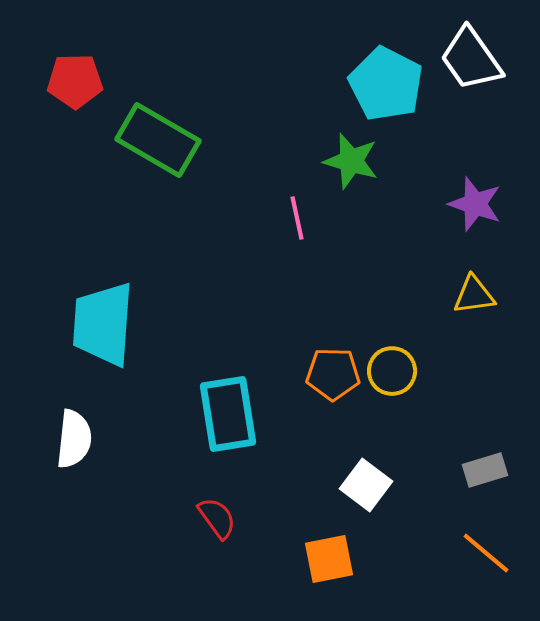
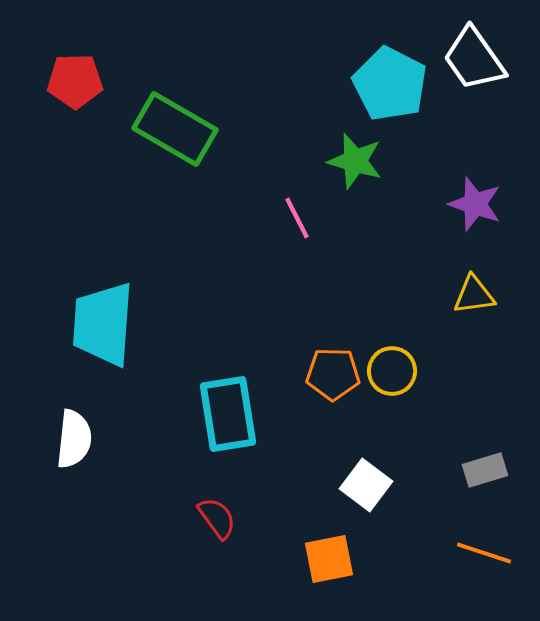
white trapezoid: moved 3 px right
cyan pentagon: moved 4 px right
green rectangle: moved 17 px right, 11 px up
green star: moved 4 px right
pink line: rotated 15 degrees counterclockwise
orange line: moved 2 px left; rotated 22 degrees counterclockwise
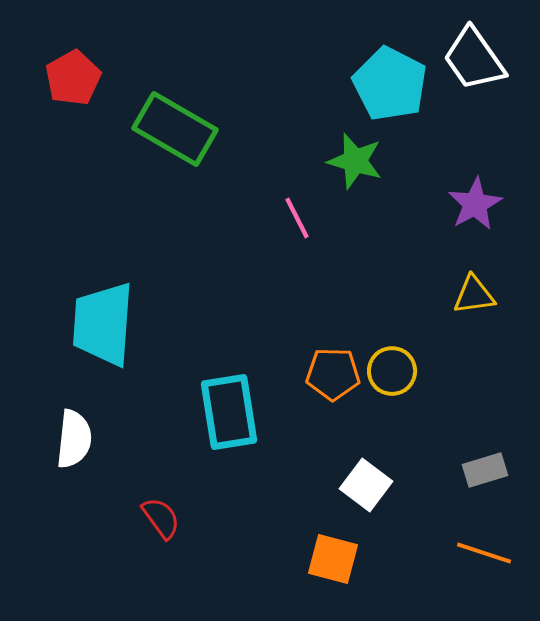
red pentagon: moved 2 px left, 3 px up; rotated 28 degrees counterclockwise
purple star: rotated 24 degrees clockwise
cyan rectangle: moved 1 px right, 2 px up
red semicircle: moved 56 px left
orange square: moved 4 px right; rotated 26 degrees clockwise
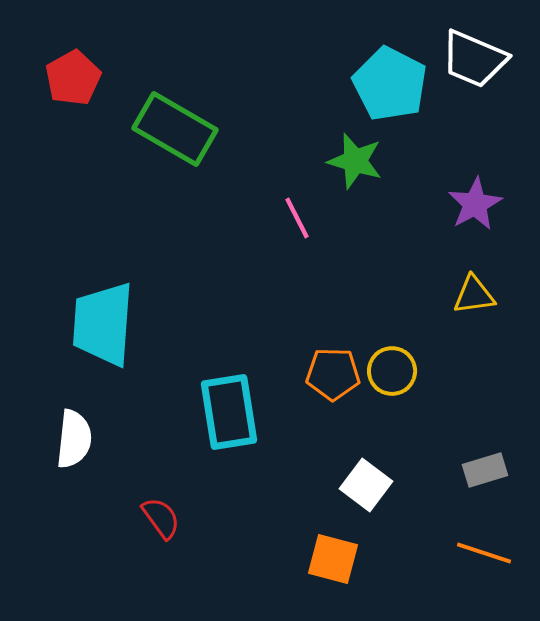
white trapezoid: rotated 32 degrees counterclockwise
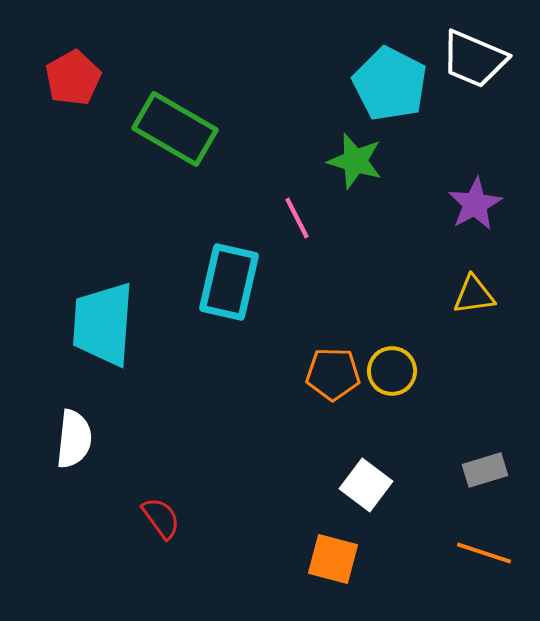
cyan rectangle: moved 130 px up; rotated 22 degrees clockwise
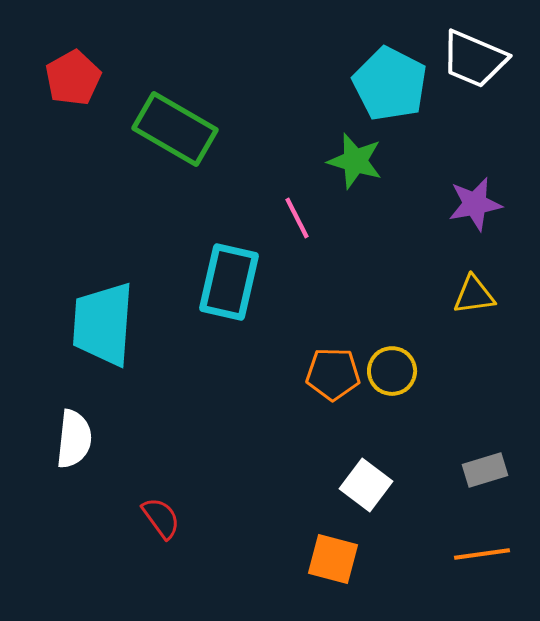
purple star: rotated 18 degrees clockwise
orange line: moved 2 px left, 1 px down; rotated 26 degrees counterclockwise
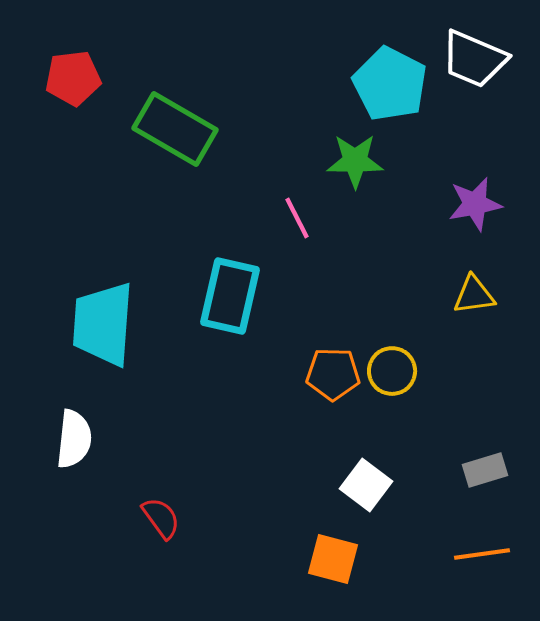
red pentagon: rotated 22 degrees clockwise
green star: rotated 16 degrees counterclockwise
cyan rectangle: moved 1 px right, 14 px down
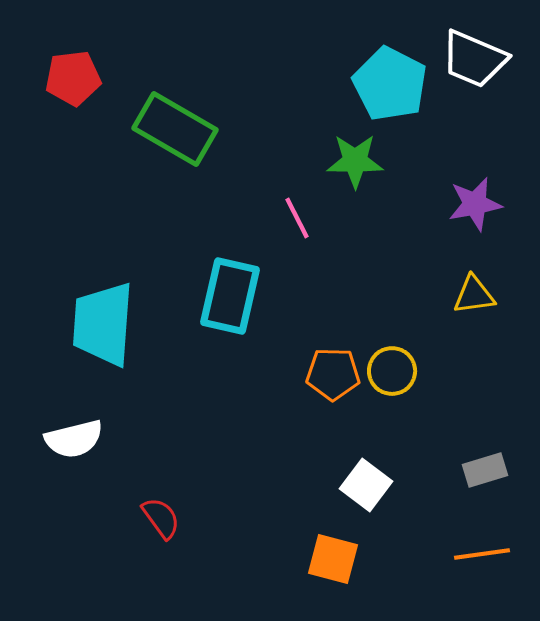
white semicircle: rotated 70 degrees clockwise
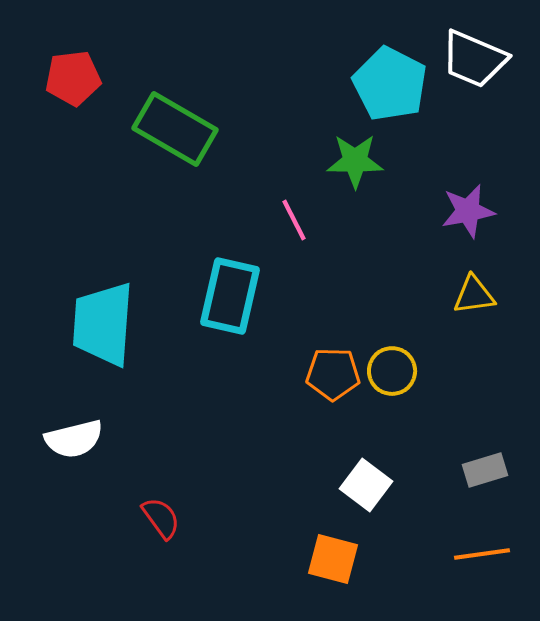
purple star: moved 7 px left, 7 px down
pink line: moved 3 px left, 2 px down
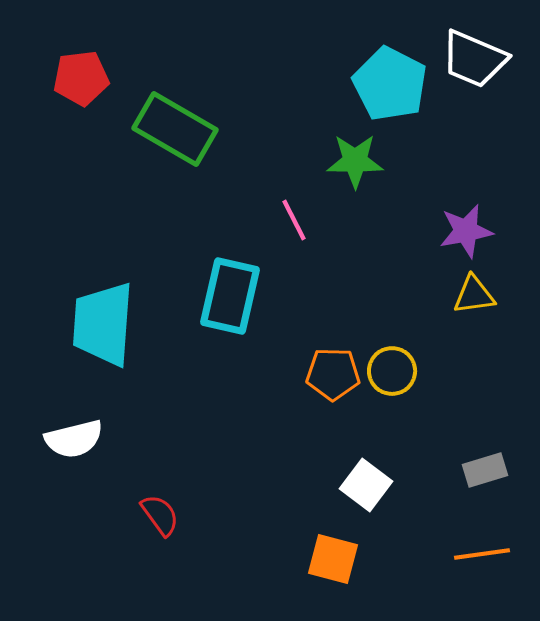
red pentagon: moved 8 px right
purple star: moved 2 px left, 20 px down
red semicircle: moved 1 px left, 3 px up
